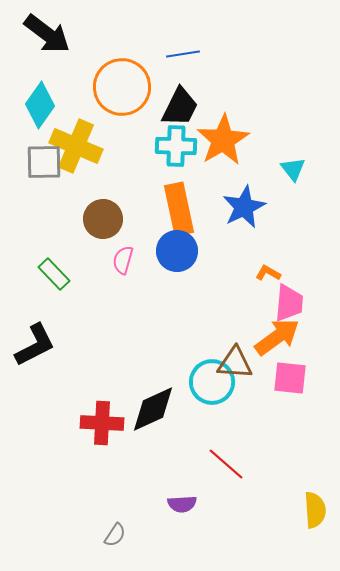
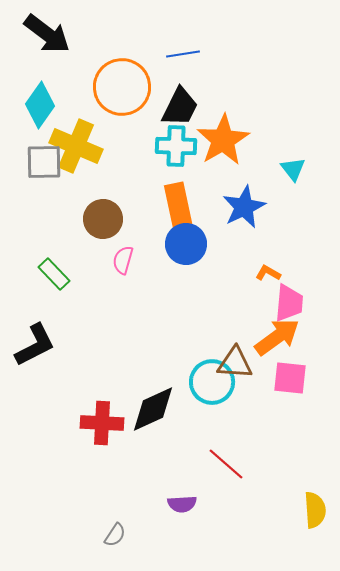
blue circle: moved 9 px right, 7 px up
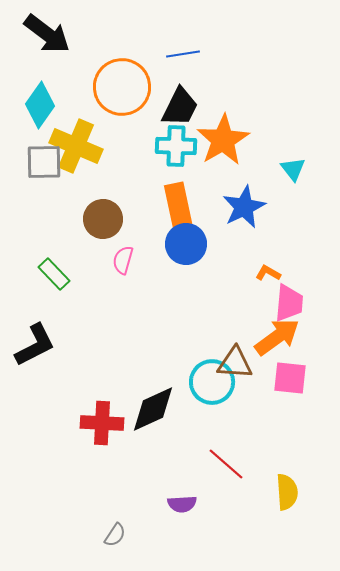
yellow semicircle: moved 28 px left, 18 px up
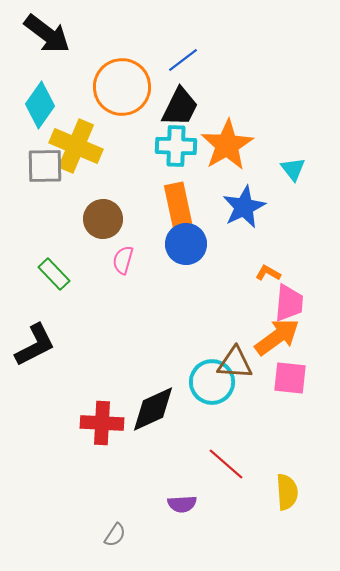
blue line: moved 6 px down; rotated 28 degrees counterclockwise
orange star: moved 4 px right, 5 px down
gray square: moved 1 px right, 4 px down
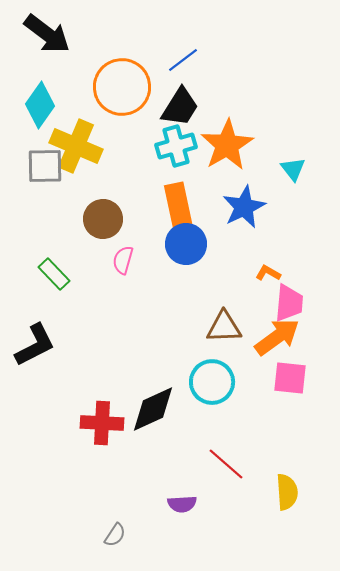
black trapezoid: rotated 6 degrees clockwise
cyan cross: rotated 18 degrees counterclockwise
brown triangle: moved 11 px left, 36 px up; rotated 6 degrees counterclockwise
